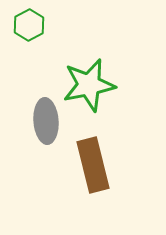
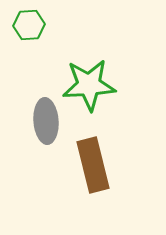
green hexagon: rotated 24 degrees clockwise
green star: rotated 8 degrees clockwise
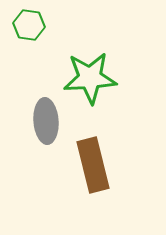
green hexagon: rotated 12 degrees clockwise
green star: moved 1 px right, 7 px up
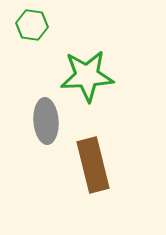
green hexagon: moved 3 px right
green star: moved 3 px left, 2 px up
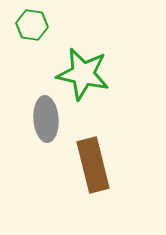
green star: moved 4 px left, 2 px up; rotated 16 degrees clockwise
gray ellipse: moved 2 px up
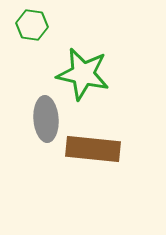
brown rectangle: moved 16 px up; rotated 70 degrees counterclockwise
